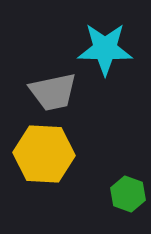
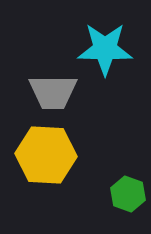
gray trapezoid: rotated 12 degrees clockwise
yellow hexagon: moved 2 px right, 1 px down
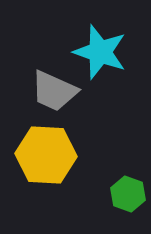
cyan star: moved 5 px left, 3 px down; rotated 18 degrees clockwise
gray trapezoid: moved 1 px right, 1 px up; rotated 24 degrees clockwise
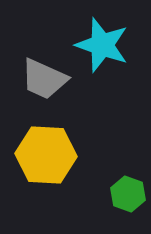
cyan star: moved 2 px right, 7 px up
gray trapezoid: moved 10 px left, 12 px up
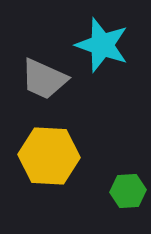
yellow hexagon: moved 3 px right, 1 px down
green hexagon: moved 3 px up; rotated 24 degrees counterclockwise
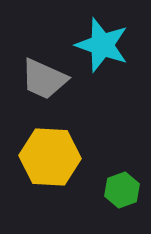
yellow hexagon: moved 1 px right, 1 px down
green hexagon: moved 6 px left, 1 px up; rotated 16 degrees counterclockwise
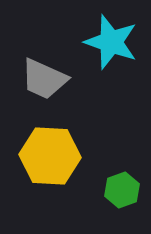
cyan star: moved 9 px right, 3 px up
yellow hexagon: moved 1 px up
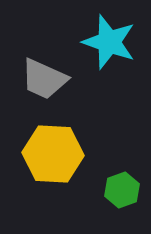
cyan star: moved 2 px left
yellow hexagon: moved 3 px right, 2 px up
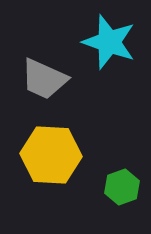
yellow hexagon: moved 2 px left, 1 px down
green hexagon: moved 3 px up
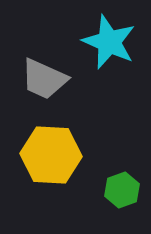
cyan star: rotated 4 degrees clockwise
green hexagon: moved 3 px down
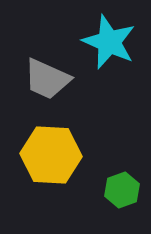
gray trapezoid: moved 3 px right
